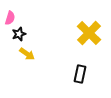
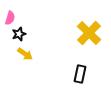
yellow arrow: moved 2 px left
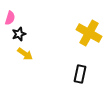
yellow cross: rotated 15 degrees counterclockwise
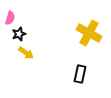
yellow arrow: moved 1 px right, 1 px up
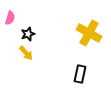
black star: moved 9 px right
yellow arrow: rotated 14 degrees clockwise
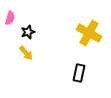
black star: moved 2 px up
black rectangle: moved 1 px left, 1 px up
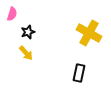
pink semicircle: moved 2 px right, 4 px up
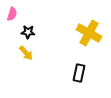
black star: rotated 24 degrees clockwise
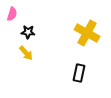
yellow cross: moved 2 px left
